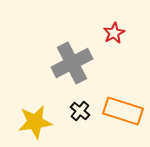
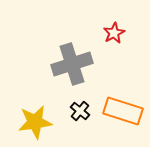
gray cross: moved 1 px down; rotated 9 degrees clockwise
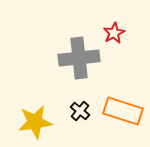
gray cross: moved 7 px right, 6 px up; rotated 12 degrees clockwise
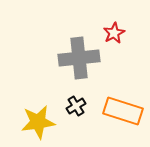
black cross: moved 4 px left, 5 px up; rotated 18 degrees clockwise
yellow star: moved 3 px right
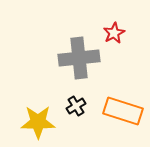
yellow star: rotated 8 degrees clockwise
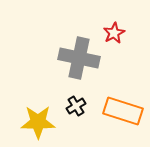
gray cross: rotated 18 degrees clockwise
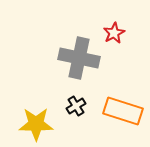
yellow star: moved 2 px left, 2 px down
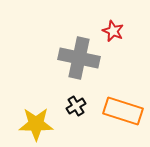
red star: moved 1 px left, 2 px up; rotated 20 degrees counterclockwise
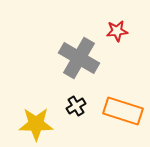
red star: moved 4 px right; rotated 30 degrees counterclockwise
gray cross: rotated 18 degrees clockwise
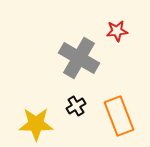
orange rectangle: moved 4 px left, 5 px down; rotated 51 degrees clockwise
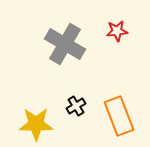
gray cross: moved 14 px left, 14 px up
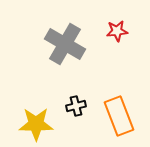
black cross: rotated 18 degrees clockwise
